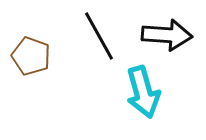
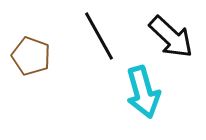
black arrow: moved 4 px right, 2 px down; rotated 39 degrees clockwise
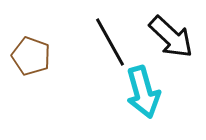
black line: moved 11 px right, 6 px down
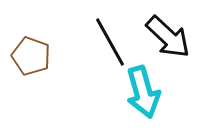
black arrow: moved 3 px left
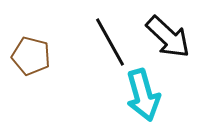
brown pentagon: rotated 6 degrees counterclockwise
cyan arrow: moved 3 px down
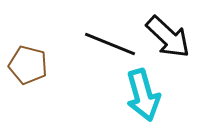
black line: moved 2 px down; rotated 39 degrees counterclockwise
brown pentagon: moved 3 px left, 9 px down
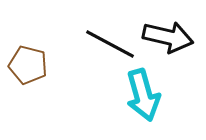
black arrow: rotated 30 degrees counterclockwise
black line: rotated 6 degrees clockwise
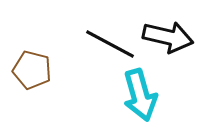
brown pentagon: moved 4 px right, 5 px down
cyan arrow: moved 3 px left
